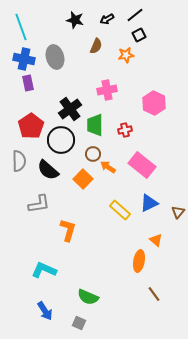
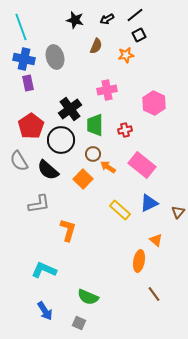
gray semicircle: rotated 150 degrees clockwise
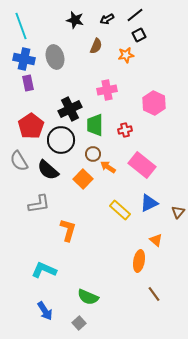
cyan line: moved 1 px up
black cross: rotated 10 degrees clockwise
gray square: rotated 24 degrees clockwise
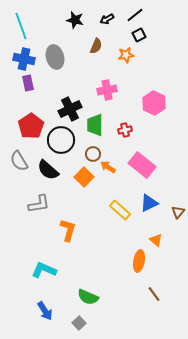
orange square: moved 1 px right, 2 px up
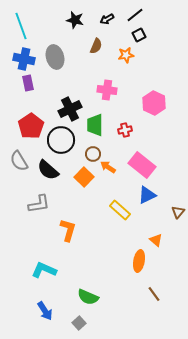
pink cross: rotated 18 degrees clockwise
blue triangle: moved 2 px left, 8 px up
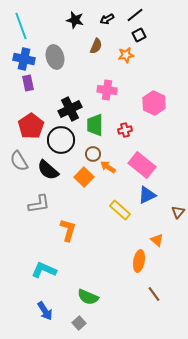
orange triangle: moved 1 px right
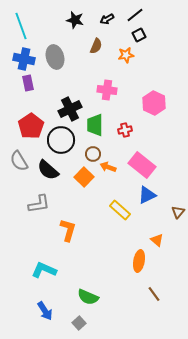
orange arrow: rotated 14 degrees counterclockwise
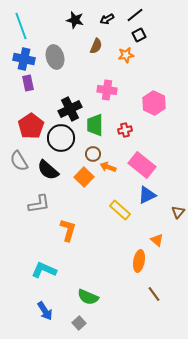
black circle: moved 2 px up
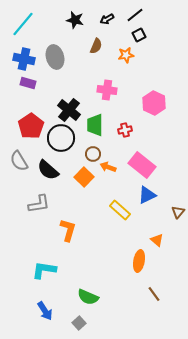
cyan line: moved 2 px right, 2 px up; rotated 60 degrees clockwise
purple rectangle: rotated 63 degrees counterclockwise
black cross: moved 1 px left, 1 px down; rotated 25 degrees counterclockwise
cyan L-shape: rotated 15 degrees counterclockwise
